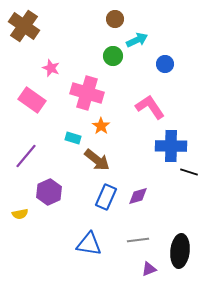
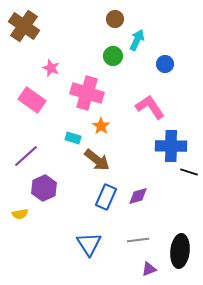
cyan arrow: rotated 40 degrees counterclockwise
purple line: rotated 8 degrees clockwise
purple hexagon: moved 5 px left, 4 px up
blue triangle: rotated 48 degrees clockwise
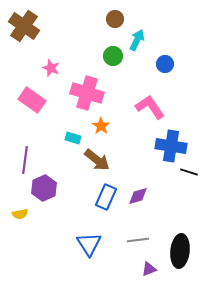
blue cross: rotated 8 degrees clockwise
purple line: moved 1 px left, 4 px down; rotated 40 degrees counterclockwise
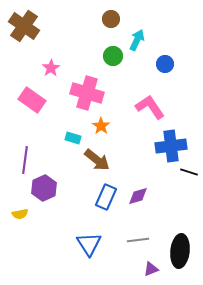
brown circle: moved 4 px left
pink star: rotated 18 degrees clockwise
blue cross: rotated 16 degrees counterclockwise
purple triangle: moved 2 px right
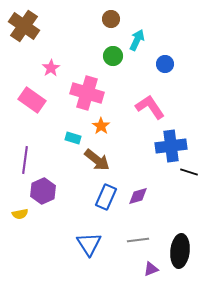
purple hexagon: moved 1 px left, 3 px down
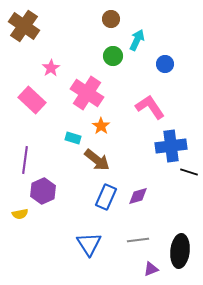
pink cross: rotated 16 degrees clockwise
pink rectangle: rotated 8 degrees clockwise
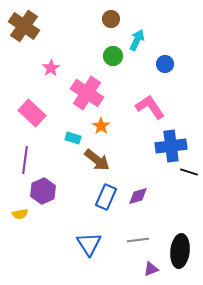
pink rectangle: moved 13 px down
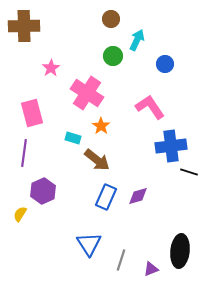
brown cross: rotated 36 degrees counterclockwise
pink rectangle: rotated 32 degrees clockwise
purple line: moved 1 px left, 7 px up
yellow semicircle: rotated 133 degrees clockwise
gray line: moved 17 px left, 20 px down; rotated 65 degrees counterclockwise
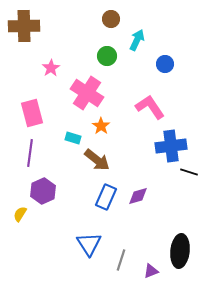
green circle: moved 6 px left
purple line: moved 6 px right
purple triangle: moved 2 px down
